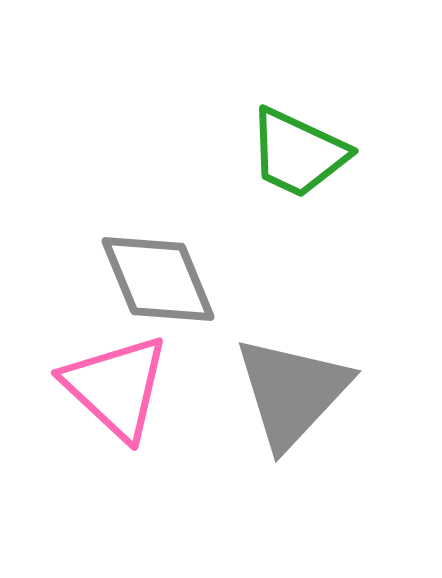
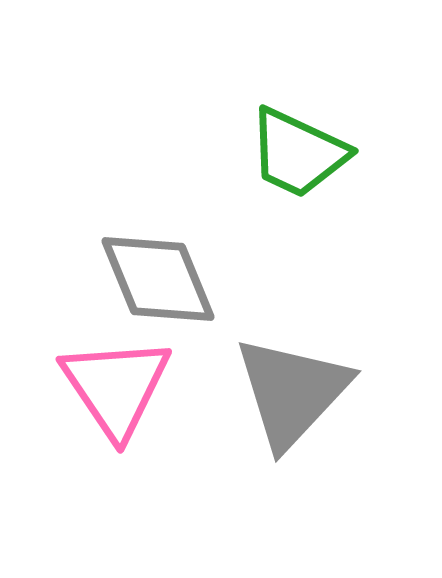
pink triangle: rotated 13 degrees clockwise
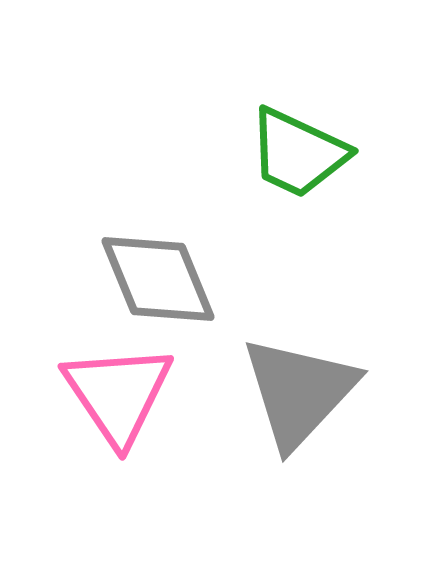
pink triangle: moved 2 px right, 7 px down
gray triangle: moved 7 px right
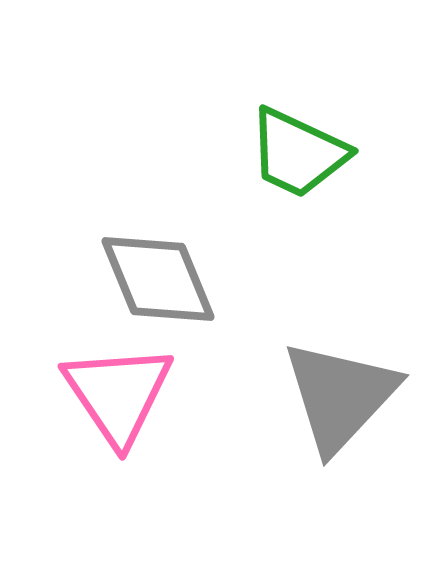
gray triangle: moved 41 px right, 4 px down
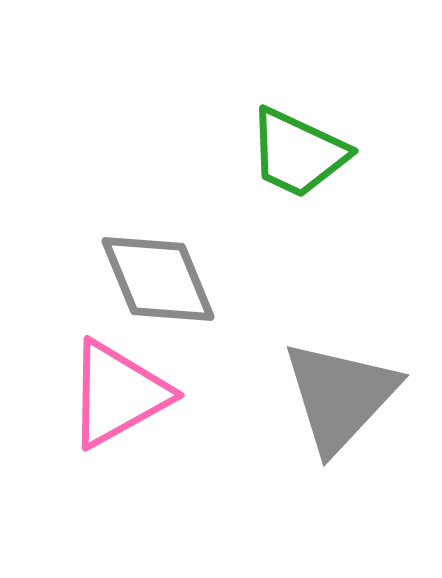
pink triangle: rotated 35 degrees clockwise
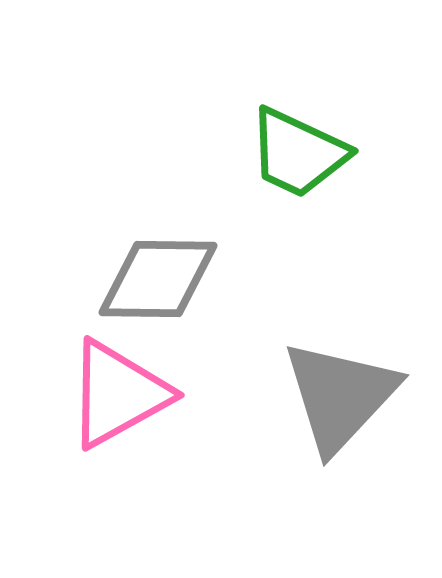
gray diamond: rotated 67 degrees counterclockwise
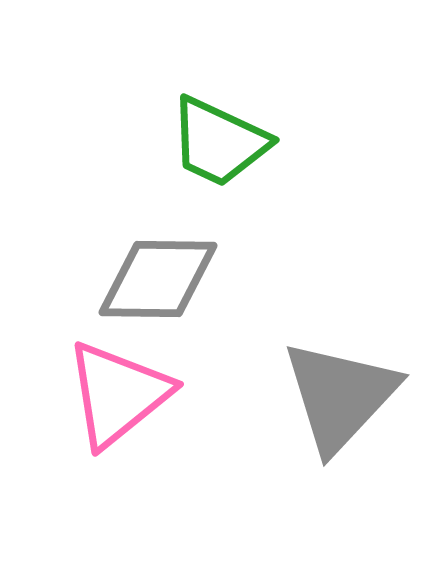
green trapezoid: moved 79 px left, 11 px up
pink triangle: rotated 10 degrees counterclockwise
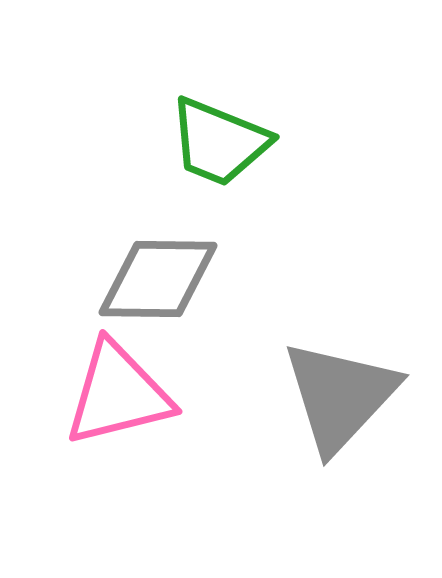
green trapezoid: rotated 3 degrees counterclockwise
pink triangle: rotated 25 degrees clockwise
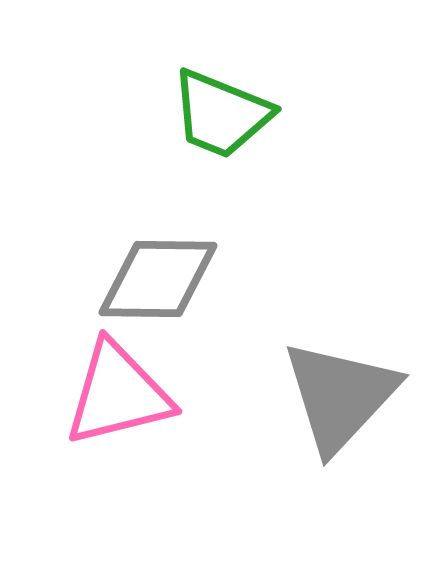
green trapezoid: moved 2 px right, 28 px up
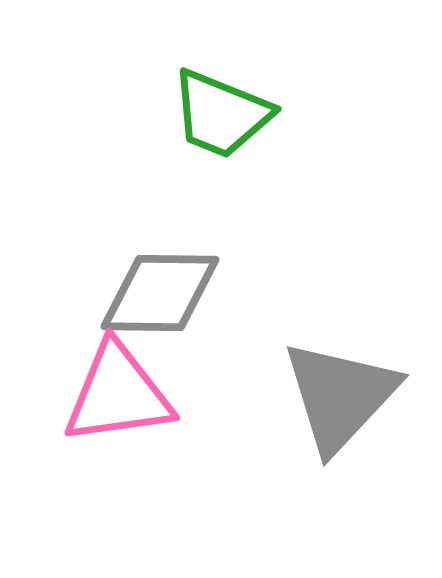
gray diamond: moved 2 px right, 14 px down
pink triangle: rotated 6 degrees clockwise
